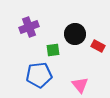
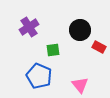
purple cross: rotated 12 degrees counterclockwise
black circle: moved 5 px right, 4 px up
red rectangle: moved 1 px right, 1 px down
blue pentagon: moved 1 px down; rotated 30 degrees clockwise
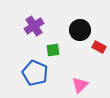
purple cross: moved 5 px right, 1 px up
blue pentagon: moved 4 px left, 3 px up
pink triangle: rotated 24 degrees clockwise
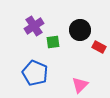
green square: moved 8 px up
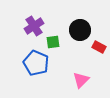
blue pentagon: moved 1 px right, 10 px up
pink triangle: moved 1 px right, 5 px up
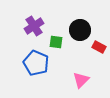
green square: moved 3 px right; rotated 16 degrees clockwise
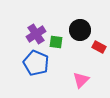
purple cross: moved 2 px right, 8 px down
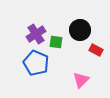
red rectangle: moved 3 px left, 3 px down
